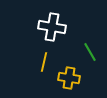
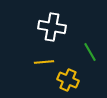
yellow line: rotated 72 degrees clockwise
yellow cross: moved 1 px left, 2 px down; rotated 15 degrees clockwise
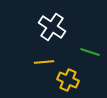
white cross: rotated 24 degrees clockwise
green line: rotated 42 degrees counterclockwise
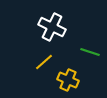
white cross: rotated 8 degrees counterclockwise
yellow line: rotated 36 degrees counterclockwise
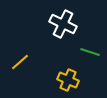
white cross: moved 11 px right, 3 px up
yellow line: moved 24 px left
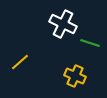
green line: moved 9 px up
yellow cross: moved 7 px right, 4 px up
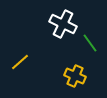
green line: rotated 36 degrees clockwise
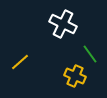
green line: moved 11 px down
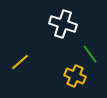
white cross: rotated 8 degrees counterclockwise
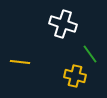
yellow line: rotated 48 degrees clockwise
yellow cross: rotated 10 degrees counterclockwise
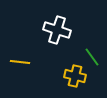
white cross: moved 6 px left, 6 px down
green line: moved 2 px right, 3 px down
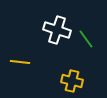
green line: moved 6 px left, 18 px up
yellow cross: moved 3 px left, 5 px down
